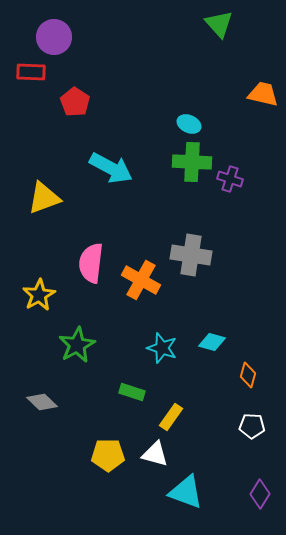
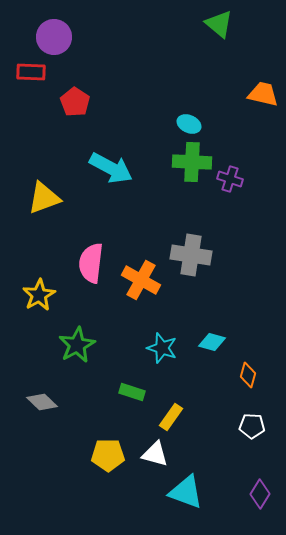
green triangle: rotated 8 degrees counterclockwise
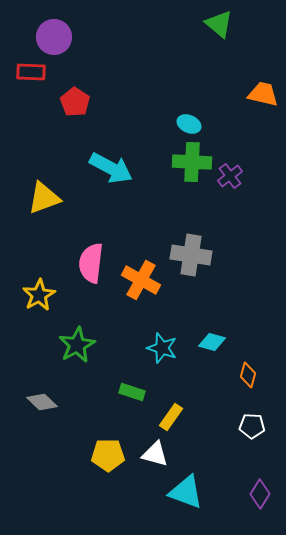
purple cross: moved 3 px up; rotated 35 degrees clockwise
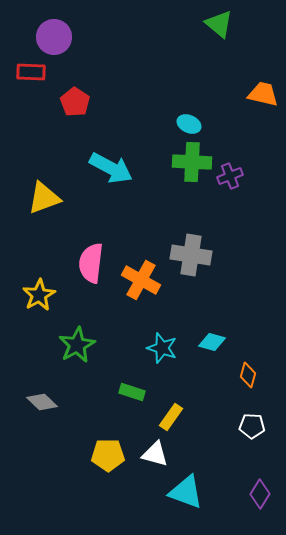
purple cross: rotated 15 degrees clockwise
